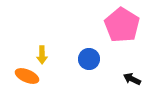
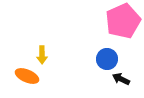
pink pentagon: moved 1 px right, 4 px up; rotated 16 degrees clockwise
blue circle: moved 18 px right
black arrow: moved 11 px left
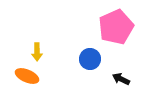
pink pentagon: moved 7 px left, 6 px down
yellow arrow: moved 5 px left, 3 px up
blue circle: moved 17 px left
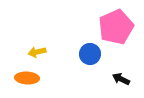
yellow arrow: rotated 78 degrees clockwise
blue circle: moved 5 px up
orange ellipse: moved 2 px down; rotated 20 degrees counterclockwise
